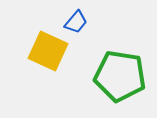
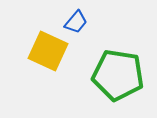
green pentagon: moved 2 px left, 1 px up
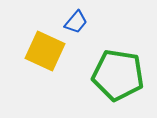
yellow square: moved 3 px left
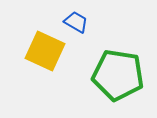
blue trapezoid: rotated 100 degrees counterclockwise
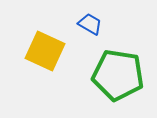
blue trapezoid: moved 14 px right, 2 px down
